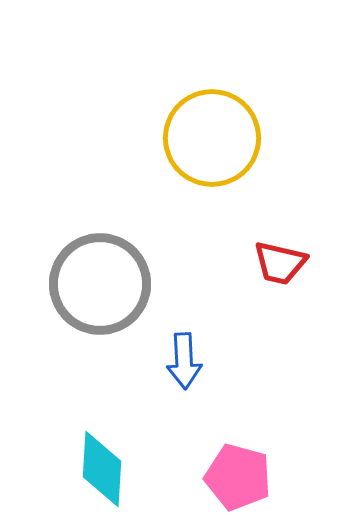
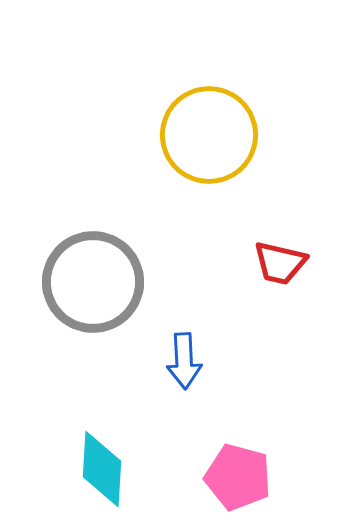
yellow circle: moved 3 px left, 3 px up
gray circle: moved 7 px left, 2 px up
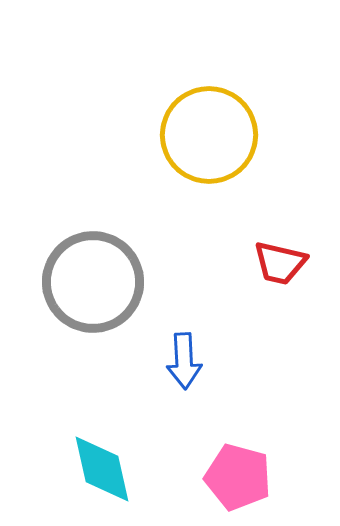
cyan diamond: rotated 16 degrees counterclockwise
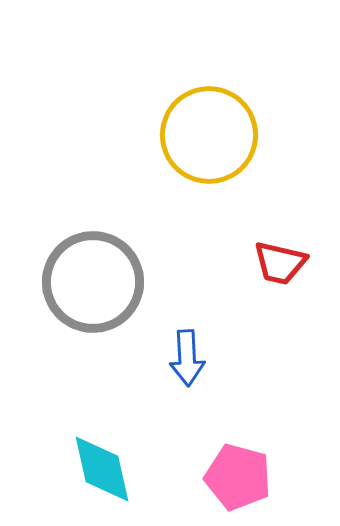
blue arrow: moved 3 px right, 3 px up
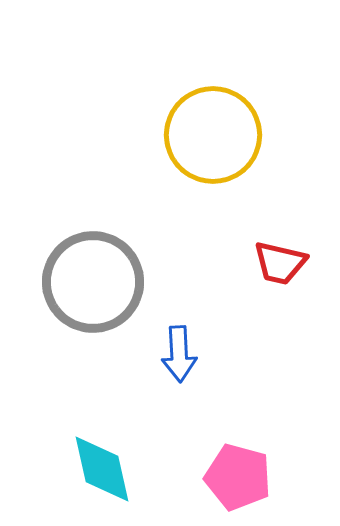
yellow circle: moved 4 px right
blue arrow: moved 8 px left, 4 px up
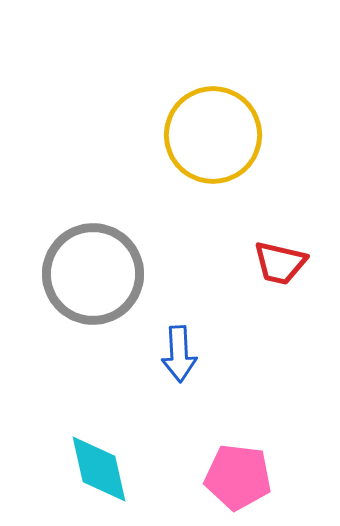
gray circle: moved 8 px up
cyan diamond: moved 3 px left
pink pentagon: rotated 8 degrees counterclockwise
